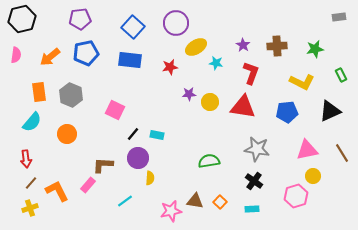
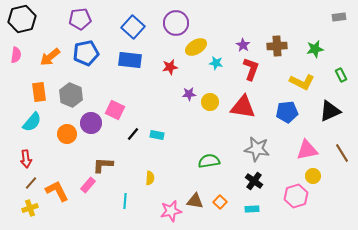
red L-shape at (251, 73): moved 4 px up
purple circle at (138, 158): moved 47 px left, 35 px up
cyan line at (125, 201): rotated 49 degrees counterclockwise
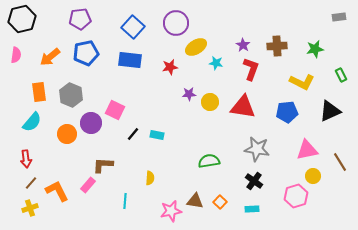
brown line at (342, 153): moved 2 px left, 9 px down
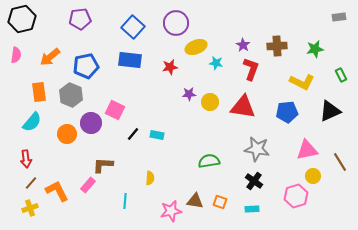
yellow ellipse at (196, 47): rotated 10 degrees clockwise
blue pentagon at (86, 53): moved 13 px down
orange square at (220, 202): rotated 24 degrees counterclockwise
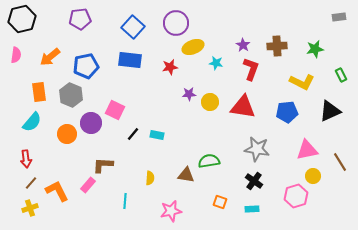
yellow ellipse at (196, 47): moved 3 px left
brown triangle at (195, 201): moved 9 px left, 26 px up
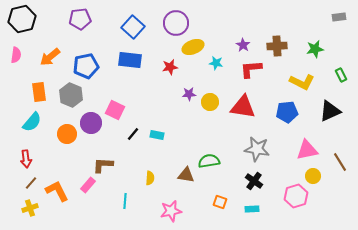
red L-shape at (251, 69): rotated 115 degrees counterclockwise
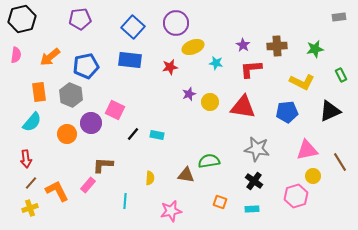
purple star at (189, 94): rotated 16 degrees counterclockwise
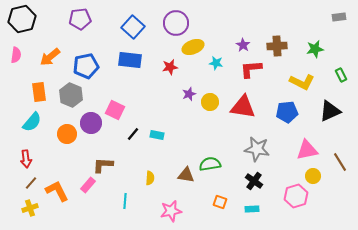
green semicircle at (209, 161): moved 1 px right, 3 px down
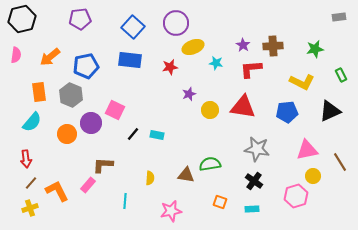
brown cross at (277, 46): moved 4 px left
yellow circle at (210, 102): moved 8 px down
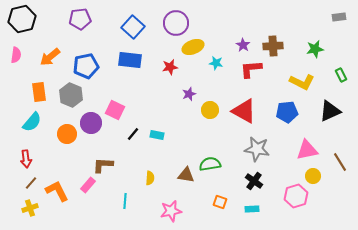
red triangle at (243, 107): moved 1 px right, 4 px down; rotated 20 degrees clockwise
